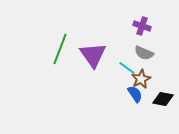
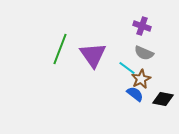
blue semicircle: rotated 18 degrees counterclockwise
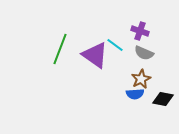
purple cross: moved 2 px left, 5 px down
purple triangle: moved 2 px right; rotated 20 degrees counterclockwise
cyan line: moved 12 px left, 23 px up
blue semicircle: rotated 138 degrees clockwise
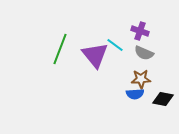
purple triangle: rotated 16 degrees clockwise
brown star: rotated 24 degrees clockwise
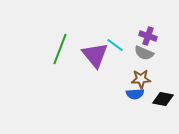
purple cross: moved 8 px right, 5 px down
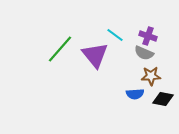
cyan line: moved 10 px up
green line: rotated 20 degrees clockwise
brown star: moved 10 px right, 3 px up
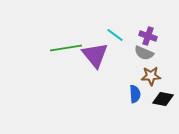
green line: moved 6 px right, 1 px up; rotated 40 degrees clockwise
blue semicircle: rotated 90 degrees counterclockwise
